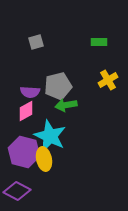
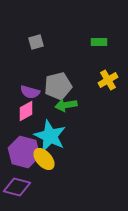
purple semicircle: rotated 12 degrees clockwise
yellow ellipse: rotated 30 degrees counterclockwise
purple diamond: moved 4 px up; rotated 12 degrees counterclockwise
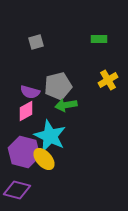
green rectangle: moved 3 px up
purple diamond: moved 3 px down
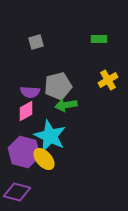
purple semicircle: rotated 12 degrees counterclockwise
purple diamond: moved 2 px down
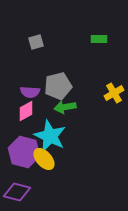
yellow cross: moved 6 px right, 13 px down
green arrow: moved 1 px left, 2 px down
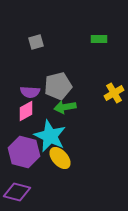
yellow ellipse: moved 16 px right, 1 px up
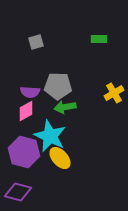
gray pentagon: rotated 16 degrees clockwise
purple diamond: moved 1 px right
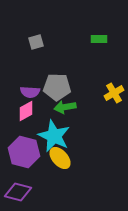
gray pentagon: moved 1 px left, 1 px down
cyan star: moved 4 px right
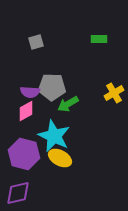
gray pentagon: moved 5 px left
green arrow: moved 3 px right, 3 px up; rotated 20 degrees counterclockwise
purple hexagon: moved 2 px down
yellow ellipse: rotated 20 degrees counterclockwise
purple diamond: moved 1 px down; rotated 28 degrees counterclockwise
